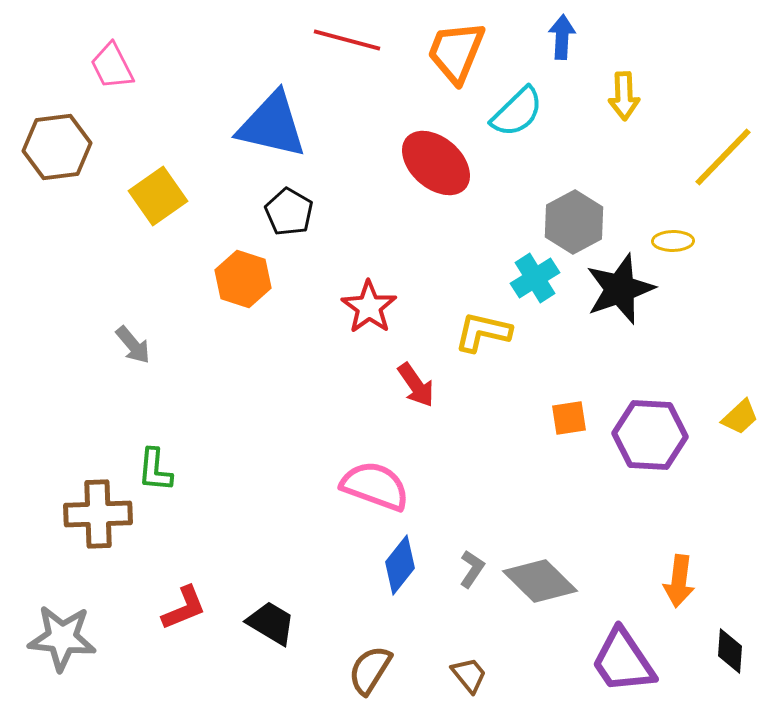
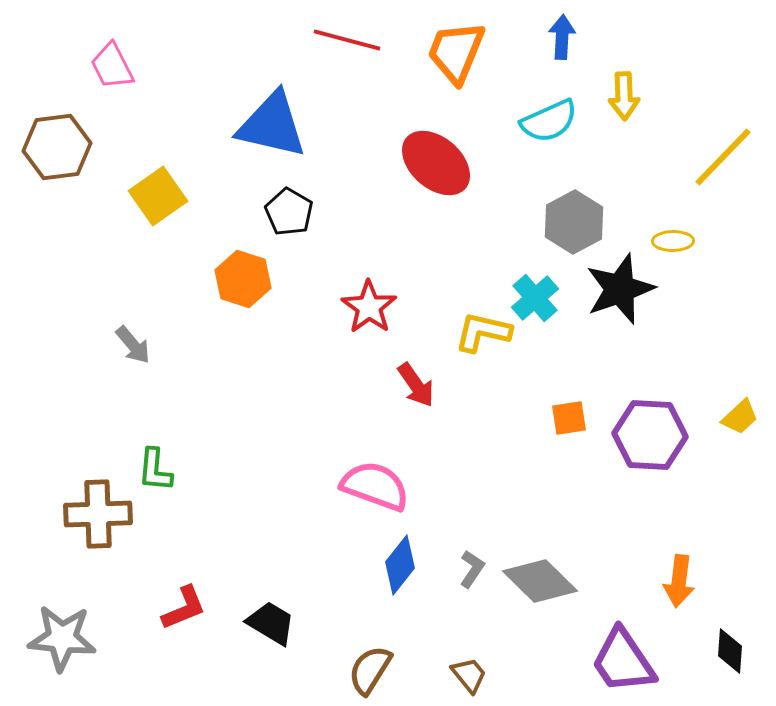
cyan semicircle: moved 32 px right, 9 px down; rotated 20 degrees clockwise
cyan cross: moved 20 px down; rotated 9 degrees counterclockwise
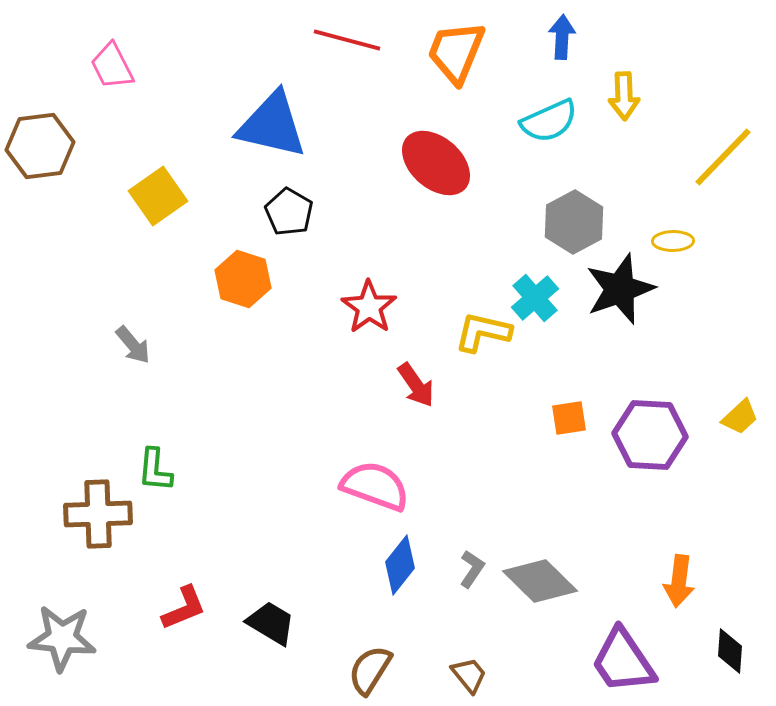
brown hexagon: moved 17 px left, 1 px up
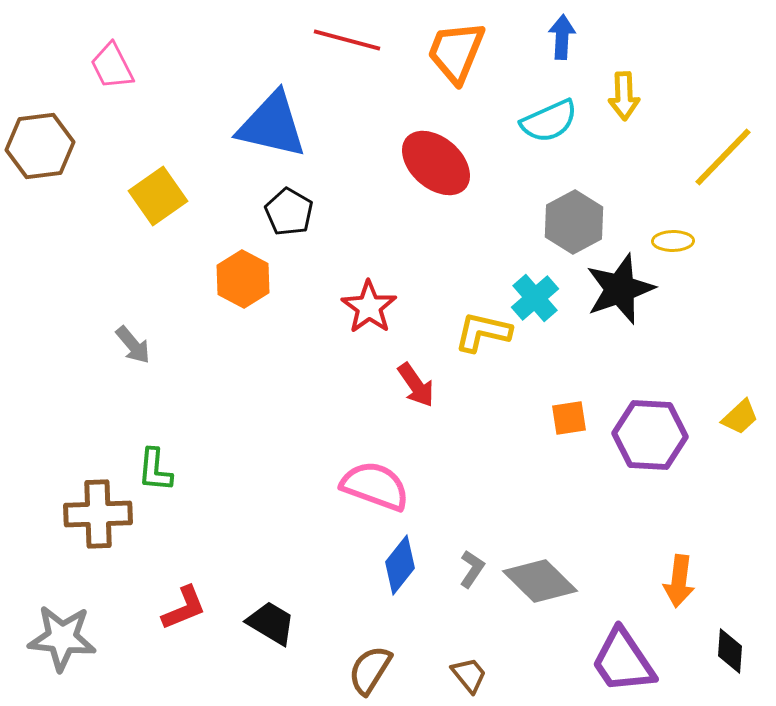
orange hexagon: rotated 10 degrees clockwise
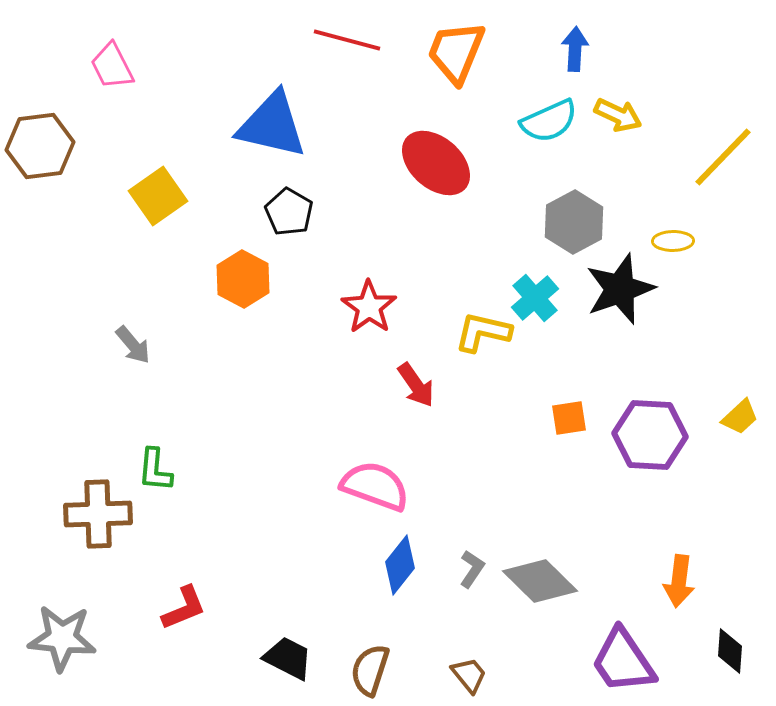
blue arrow: moved 13 px right, 12 px down
yellow arrow: moved 6 px left, 19 px down; rotated 63 degrees counterclockwise
black trapezoid: moved 17 px right, 35 px down; rotated 4 degrees counterclockwise
brown semicircle: rotated 14 degrees counterclockwise
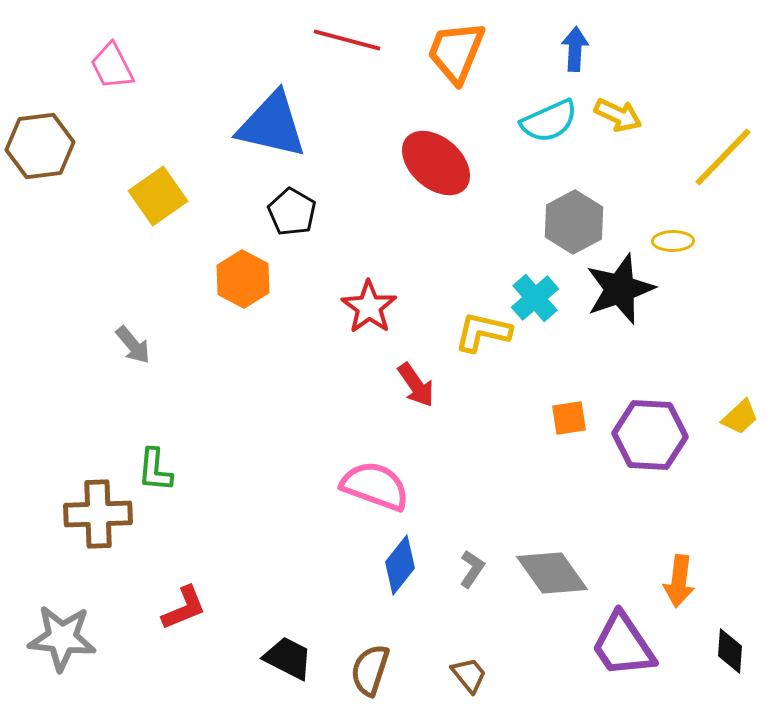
black pentagon: moved 3 px right
gray diamond: moved 12 px right, 8 px up; rotated 10 degrees clockwise
purple trapezoid: moved 16 px up
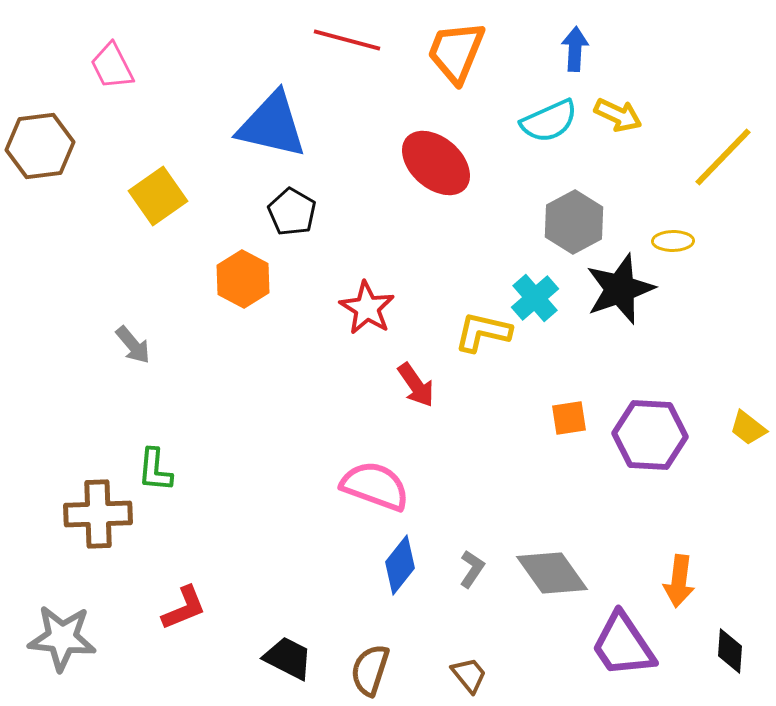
red star: moved 2 px left, 1 px down; rotated 4 degrees counterclockwise
yellow trapezoid: moved 8 px right, 11 px down; rotated 81 degrees clockwise
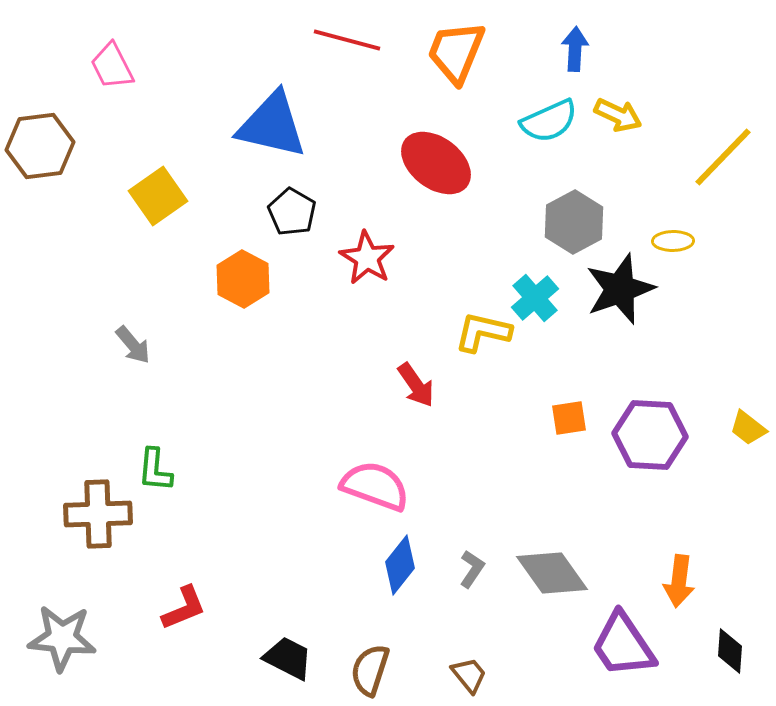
red ellipse: rotated 4 degrees counterclockwise
red star: moved 50 px up
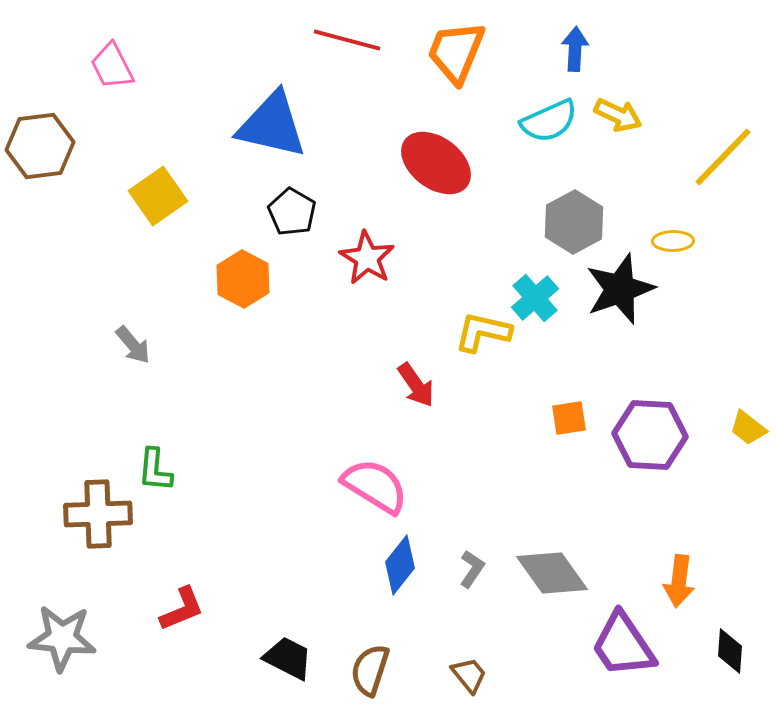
pink semicircle: rotated 12 degrees clockwise
red L-shape: moved 2 px left, 1 px down
